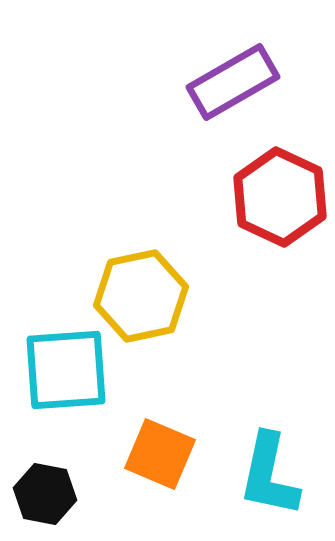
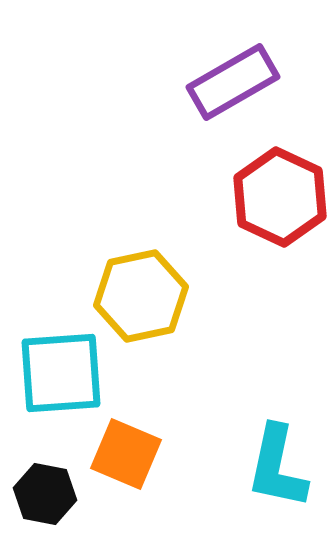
cyan square: moved 5 px left, 3 px down
orange square: moved 34 px left
cyan L-shape: moved 8 px right, 8 px up
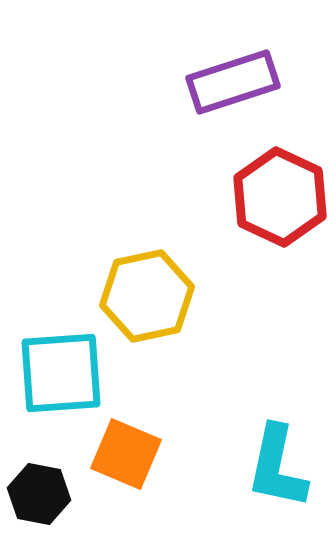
purple rectangle: rotated 12 degrees clockwise
yellow hexagon: moved 6 px right
black hexagon: moved 6 px left
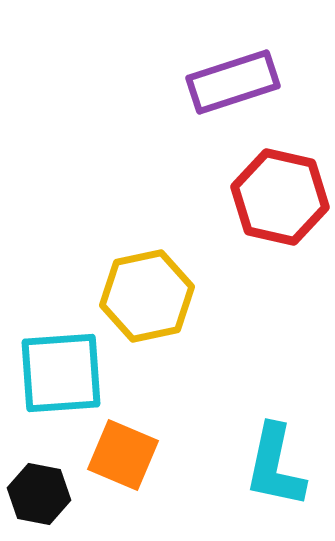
red hexagon: rotated 12 degrees counterclockwise
orange square: moved 3 px left, 1 px down
cyan L-shape: moved 2 px left, 1 px up
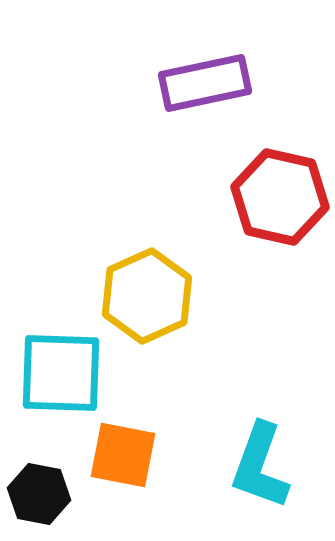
purple rectangle: moved 28 px left, 1 px down; rotated 6 degrees clockwise
yellow hexagon: rotated 12 degrees counterclockwise
cyan square: rotated 6 degrees clockwise
orange square: rotated 12 degrees counterclockwise
cyan L-shape: moved 15 px left; rotated 8 degrees clockwise
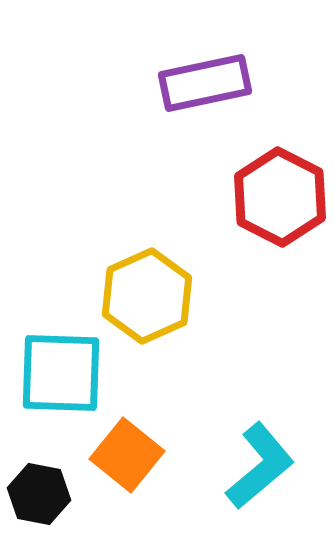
red hexagon: rotated 14 degrees clockwise
orange square: moved 4 px right; rotated 28 degrees clockwise
cyan L-shape: rotated 150 degrees counterclockwise
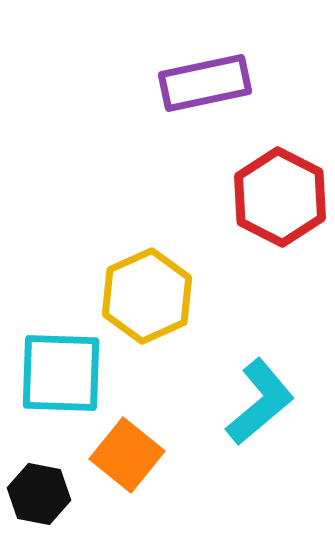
cyan L-shape: moved 64 px up
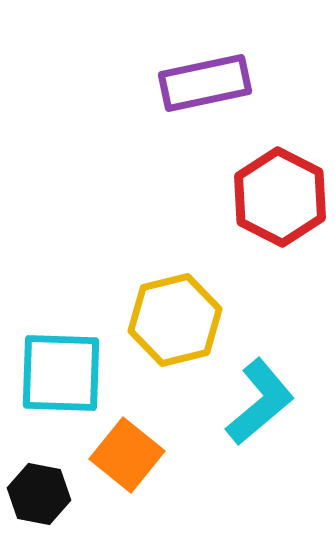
yellow hexagon: moved 28 px right, 24 px down; rotated 10 degrees clockwise
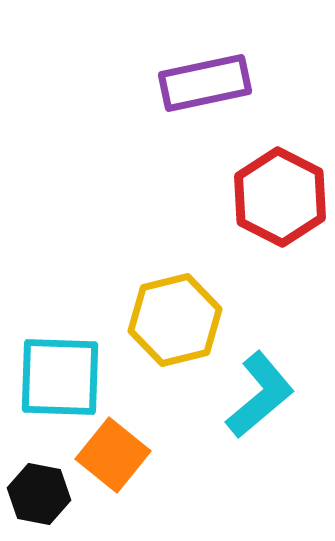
cyan square: moved 1 px left, 4 px down
cyan L-shape: moved 7 px up
orange square: moved 14 px left
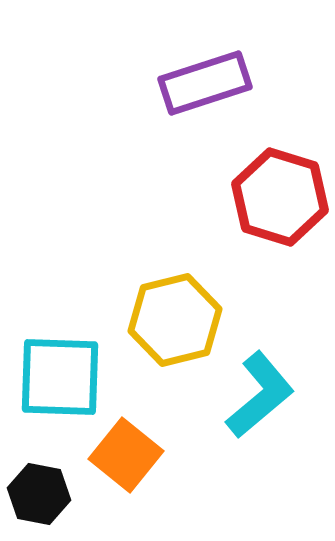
purple rectangle: rotated 6 degrees counterclockwise
red hexagon: rotated 10 degrees counterclockwise
orange square: moved 13 px right
